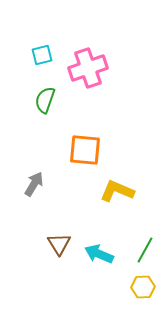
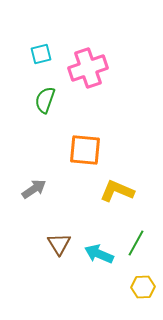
cyan square: moved 1 px left, 1 px up
gray arrow: moved 5 px down; rotated 25 degrees clockwise
green line: moved 9 px left, 7 px up
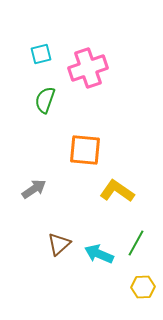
yellow L-shape: rotated 12 degrees clockwise
brown triangle: rotated 20 degrees clockwise
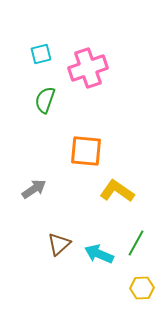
orange square: moved 1 px right, 1 px down
yellow hexagon: moved 1 px left, 1 px down
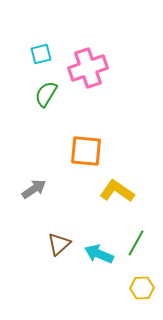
green semicircle: moved 1 px right, 6 px up; rotated 12 degrees clockwise
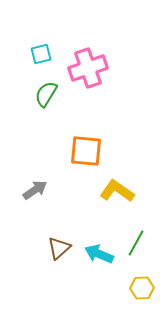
gray arrow: moved 1 px right, 1 px down
brown triangle: moved 4 px down
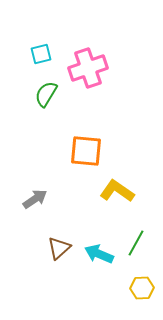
gray arrow: moved 9 px down
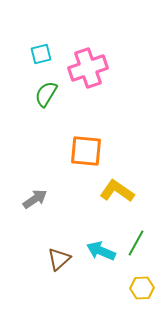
brown triangle: moved 11 px down
cyan arrow: moved 2 px right, 3 px up
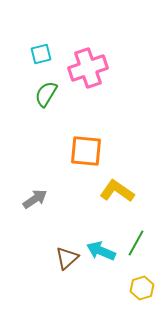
brown triangle: moved 8 px right, 1 px up
yellow hexagon: rotated 15 degrees counterclockwise
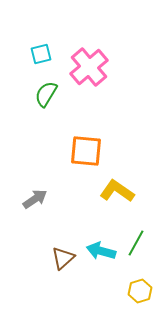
pink cross: moved 1 px right, 1 px up; rotated 21 degrees counterclockwise
cyan arrow: rotated 8 degrees counterclockwise
brown triangle: moved 4 px left
yellow hexagon: moved 2 px left, 3 px down
